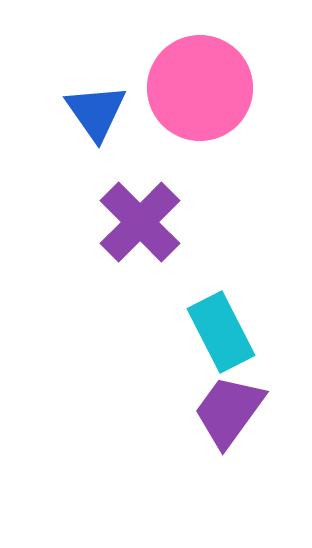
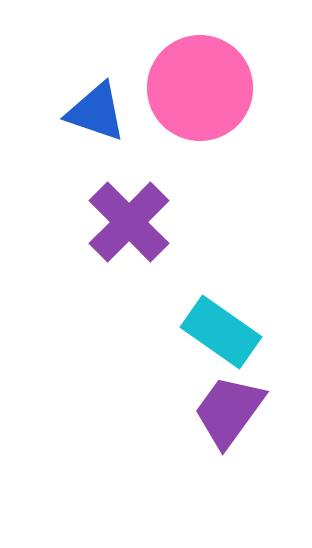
blue triangle: rotated 36 degrees counterclockwise
purple cross: moved 11 px left
cyan rectangle: rotated 28 degrees counterclockwise
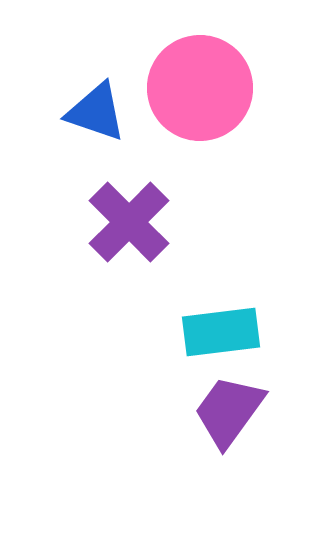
cyan rectangle: rotated 42 degrees counterclockwise
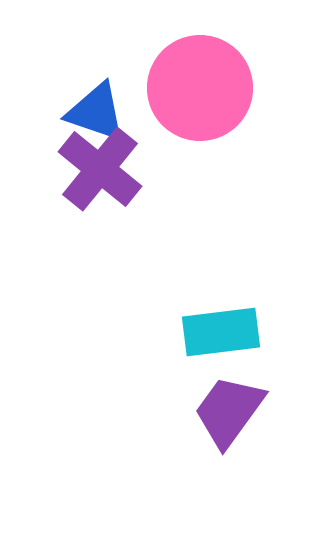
purple cross: moved 29 px left, 53 px up; rotated 6 degrees counterclockwise
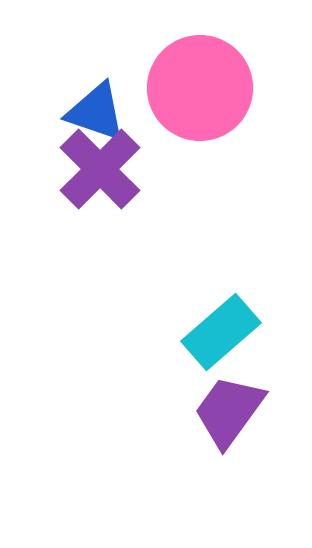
purple cross: rotated 6 degrees clockwise
cyan rectangle: rotated 34 degrees counterclockwise
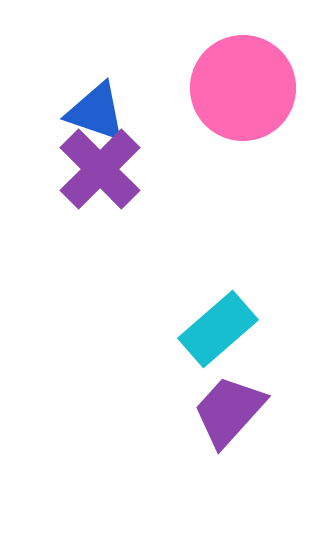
pink circle: moved 43 px right
cyan rectangle: moved 3 px left, 3 px up
purple trapezoid: rotated 6 degrees clockwise
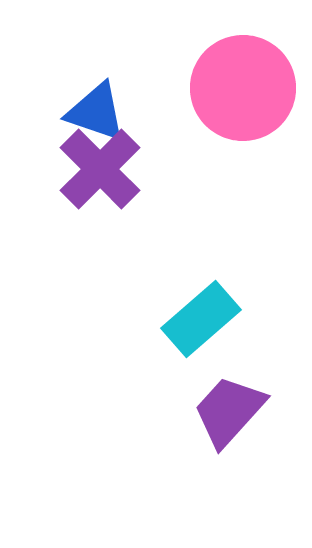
cyan rectangle: moved 17 px left, 10 px up
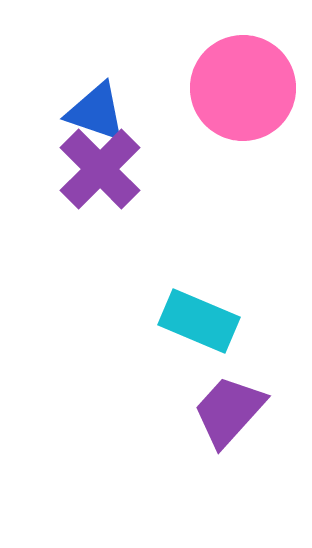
cyan rectangle: moved 2 px left, 2 px down; rotated 64 degrees clockwise
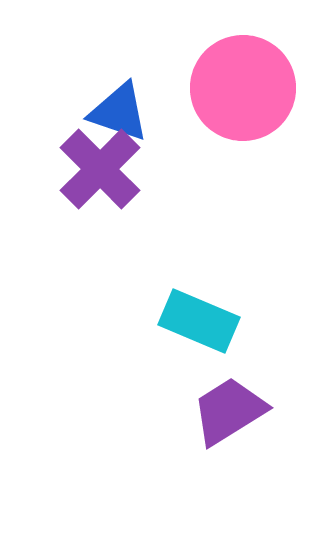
blue triangle: moved 23 px right
purple trapezoid: rotated 16 degrees clockwise
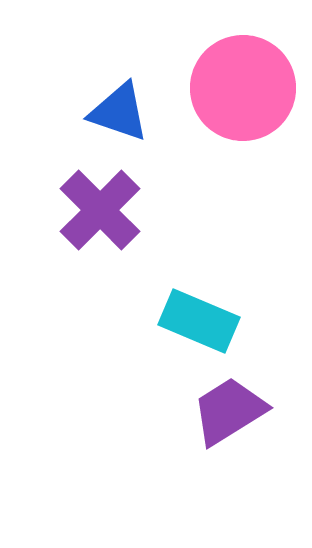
purple cross: moved 41 px down
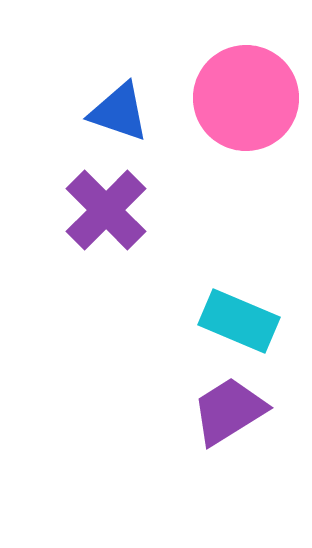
pink circle: moved 3 px right, 10 px down
purple cross: moved 6 px right
cyan rectangle: moved 40 px right
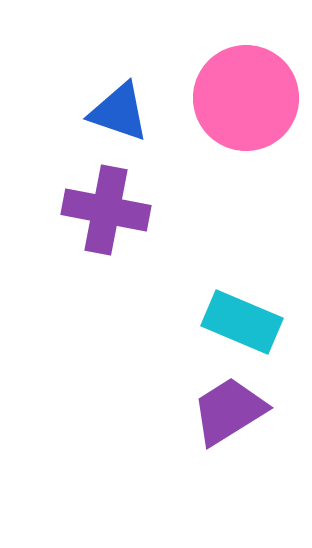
purple cross: rotated 34 degrees counterclockwise
cyan rectangle: moved 3 px right, 1 px down
